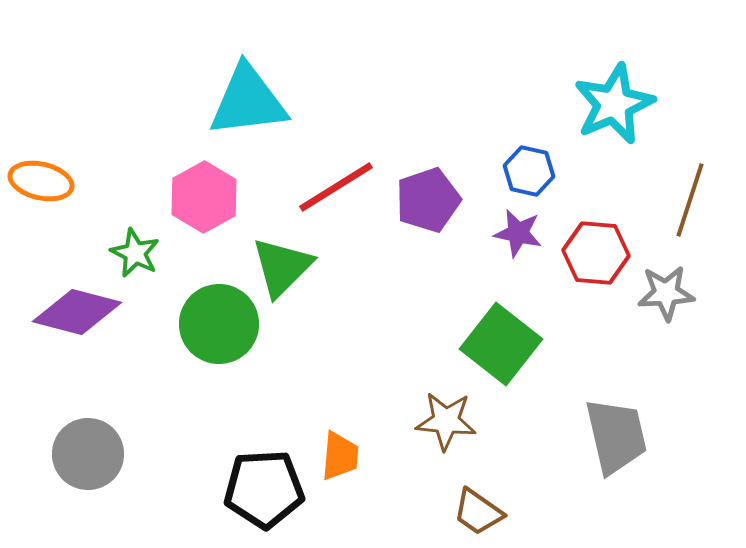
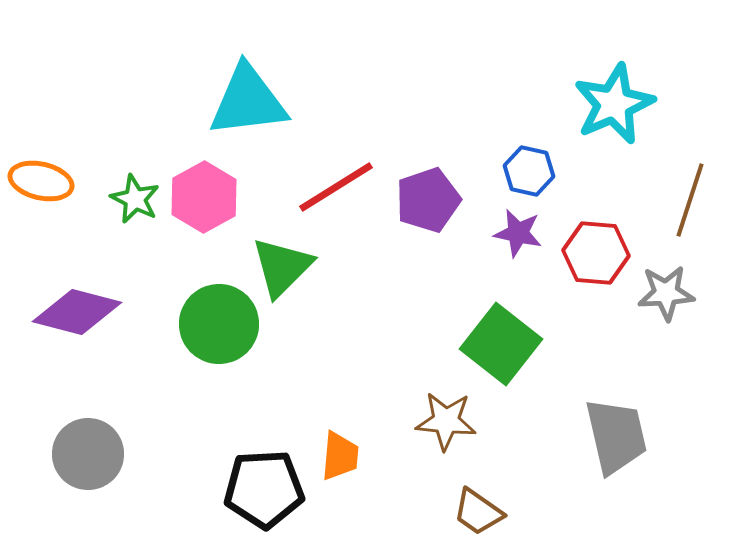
green star: moved 54 px up
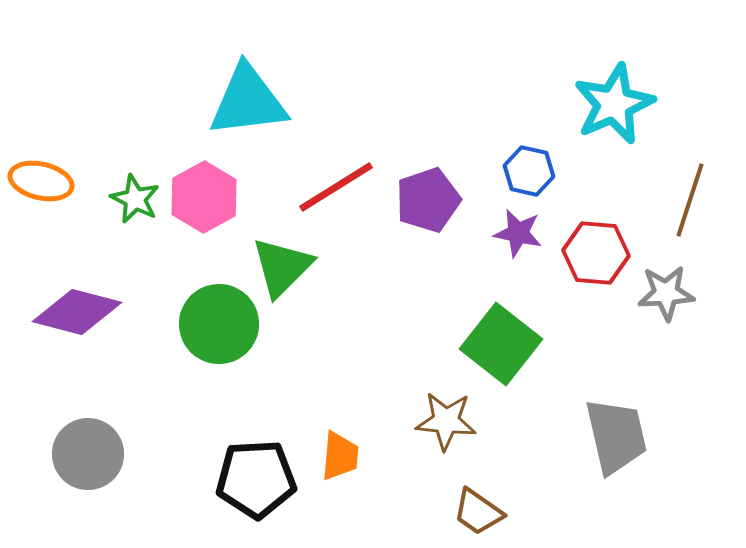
black pentagon: moved 8 px left, 10 px up
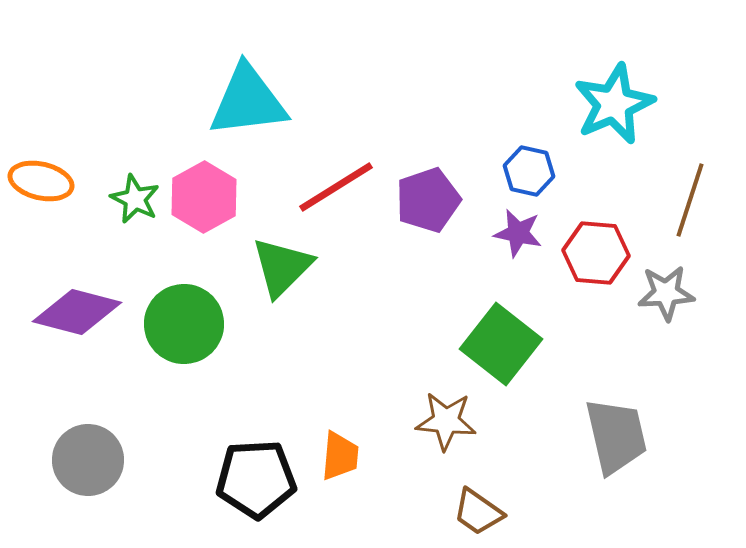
green circle: moved 35 px left
gray circle: moved 6 px down
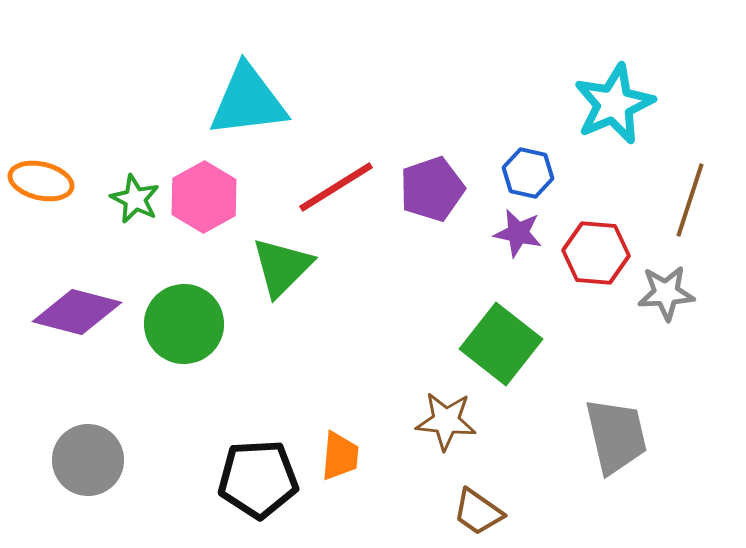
blue hexagon: moved 1 px left, 2 px down
purple pentagon: moved 4 px right, 11 px up
black pentagon: moved 2 px right
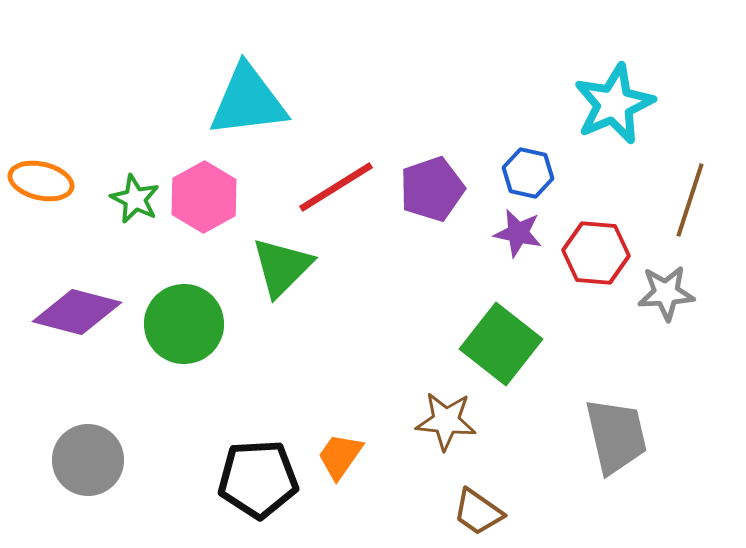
orange trapezoid: rotated 150 degrees counterclockwise
